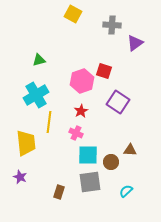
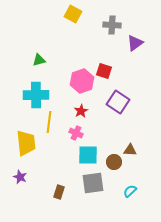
cyan cross: rotated 30 degrees clockwise
brown circle: moved 3 px right
gray square: moved 3 px right, 1 px down
cyan semicircle: moved 4 px right
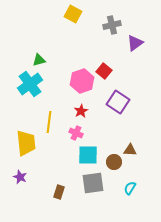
gray cross: rotated 18 degrees counterclockwise
red square: rotated 21 degrees clockwise
cyan cross: moved 6 px left, 11 px up; rotated 35 degrees counterclockwise
cyan semicircle: moved 3 px up; rotated 16 degrees counterclockwise
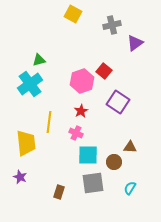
brown triangle: moved 3 px up
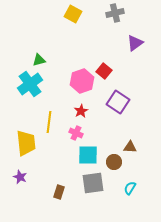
gray cross: moved 3 px right, 12 px up
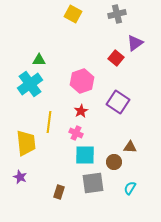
gray cross: moved 2 px right, 1 px down
green triangle: rotated 16 degrees clockwise
red square: moved 12 px right, 13 px up
cyan square: moved 3 px left
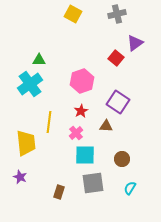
pink cross: rotated 24 degrees clockwise
brown triangle: moved 24 px left, 21 px up
brown circle: moved 8 px right, 3 px up
